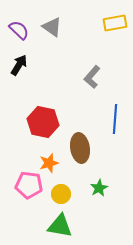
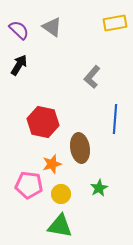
orange star: moved 3 px right, 1 px down
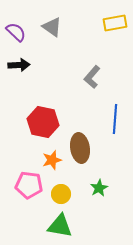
purple semicircle: moved 3 px left, 2 px down
black arrow: rotated 55 degrees clockwise
orange star: moved 4 px up
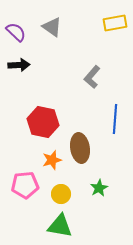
pink pentagon: moved 4 px left; rotated 12 degrees counterclockwise
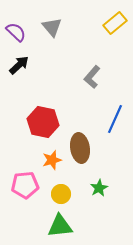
yellow rectangle: rotated 30 degrees counterclockwise
gray triangle: rotated 15 degrees clockwise
black arrow: rotated 40 degrees counterclockwise
blue line: rotated 20 degrees clockwise
green triangle: rotated 16 degrees counterclockwise
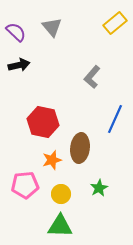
black arrow: rotated 30 degrees clockwise
brown ellipse: rotated 16 degrees clockwise
green triangle: rotated 8 degrees clockwise
